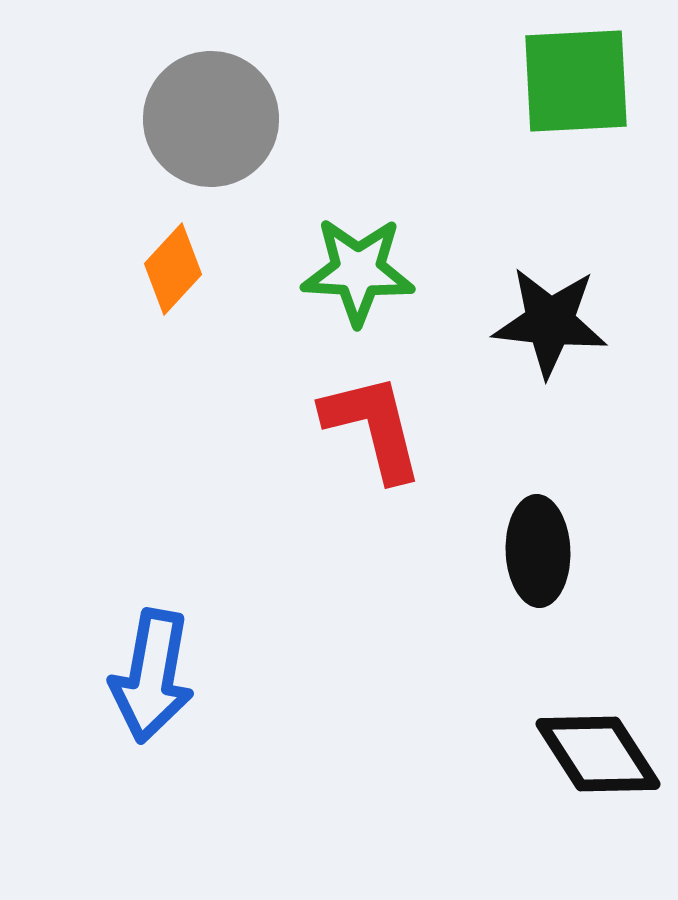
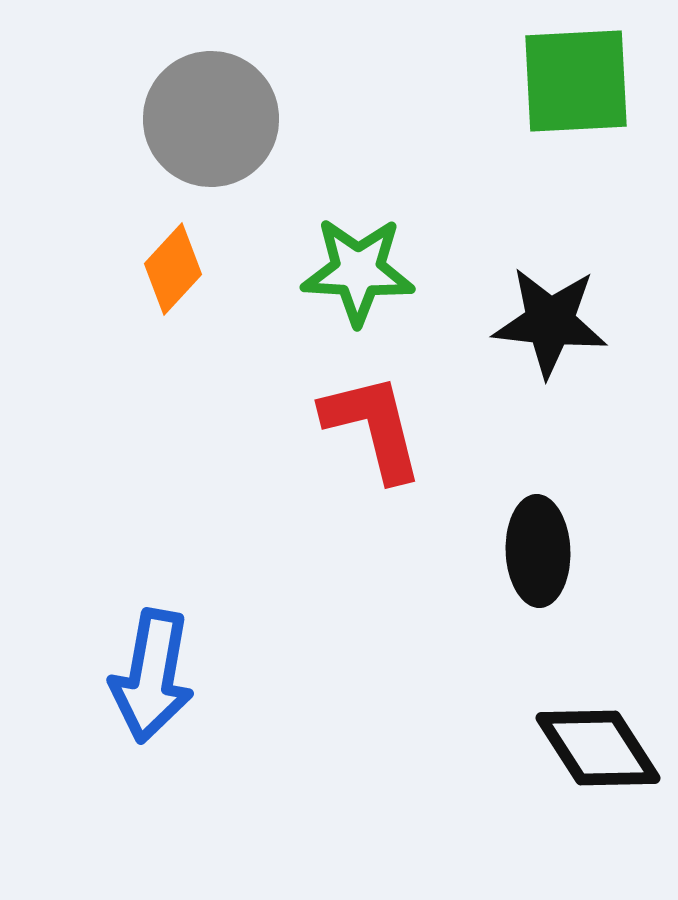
black diamond: moved 6 px up
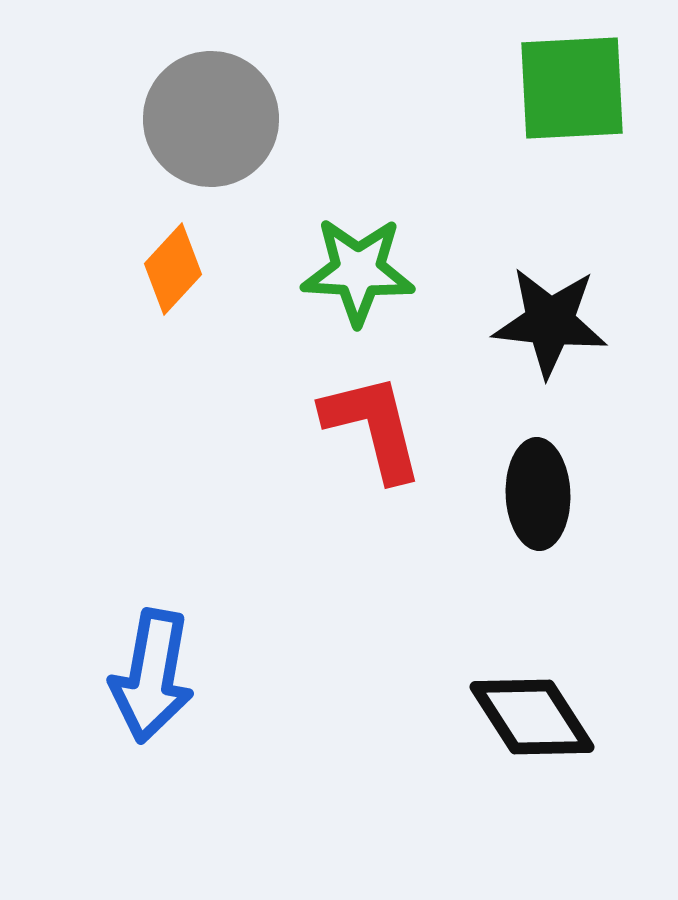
green square: moved 4 px left, 7 px down
black ellipse: moved 57 px up
black diamond: moved 66 px left, 31 px up
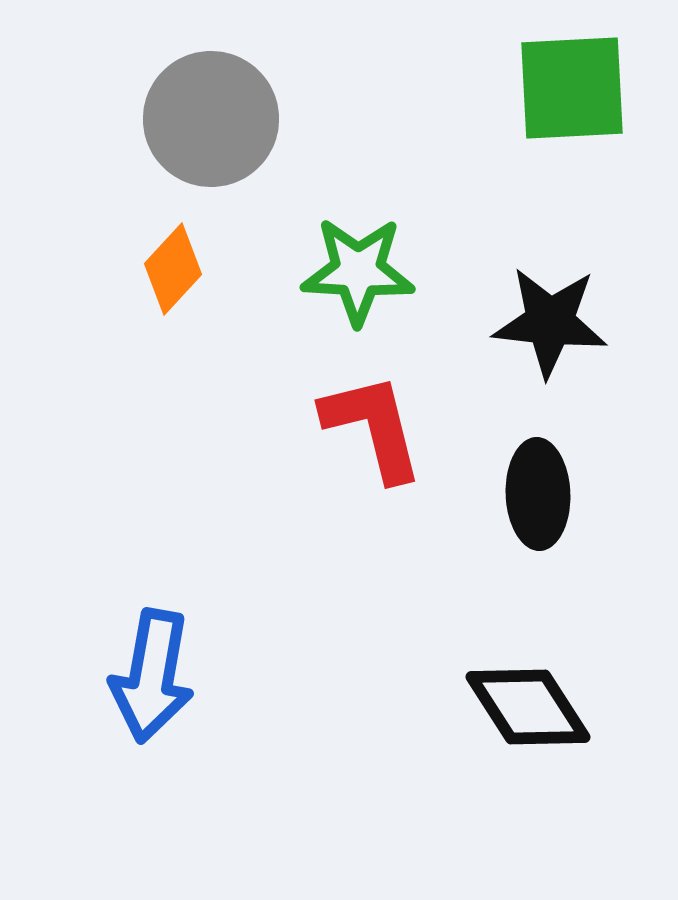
black diamond: moved 4 px left, 10 px up
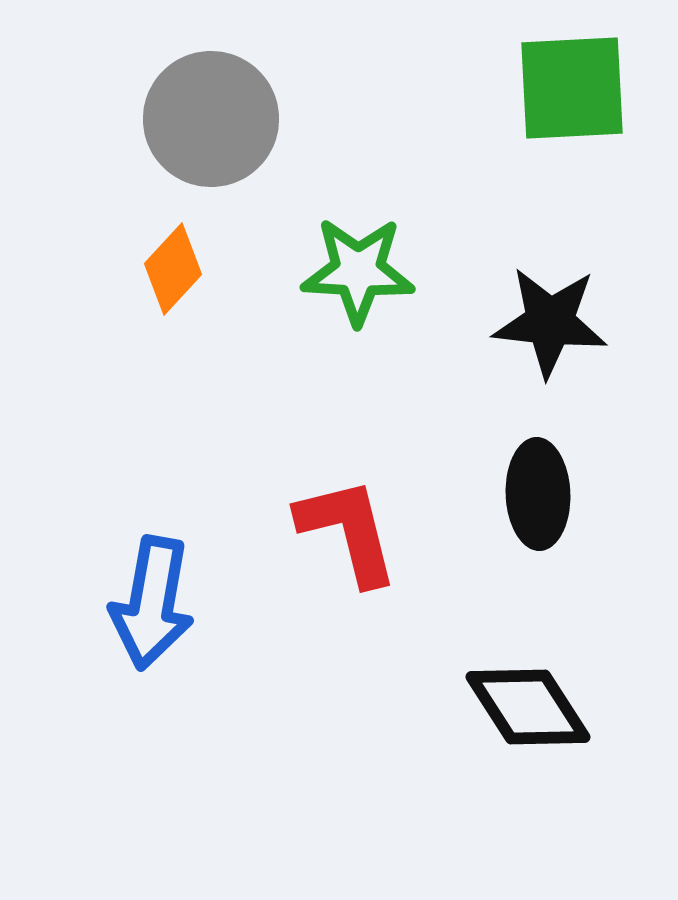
red L-shape: moved 25 px left, 104 px down
blue arrow: moved 73 px up
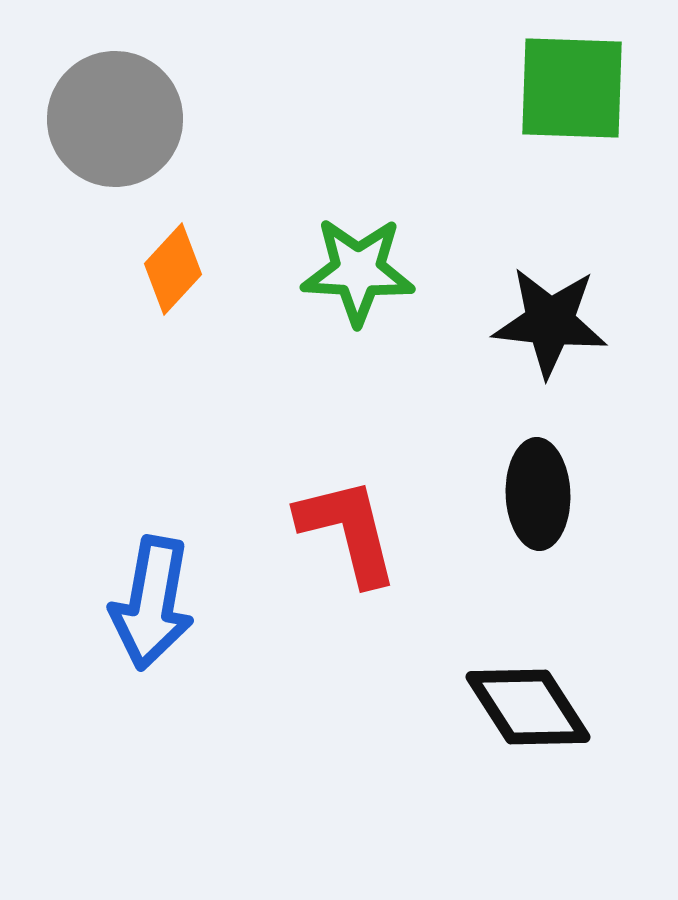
green square: rotated 5 degrees clockwise
gray circle: moved 96 px left
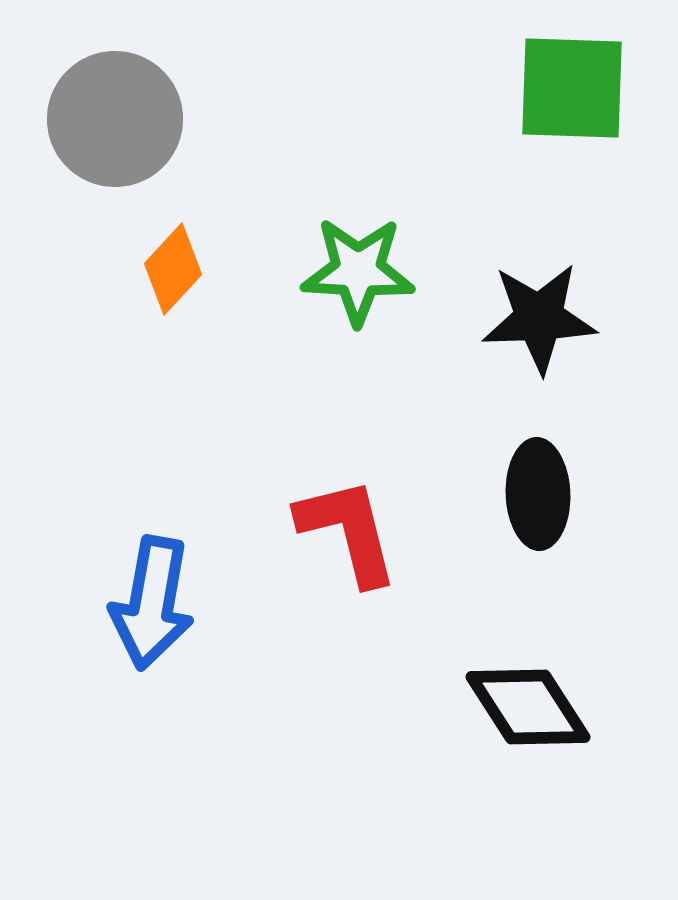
black star: moved 11 px left, 4 px up; rotated 8 degrees counterclockwise
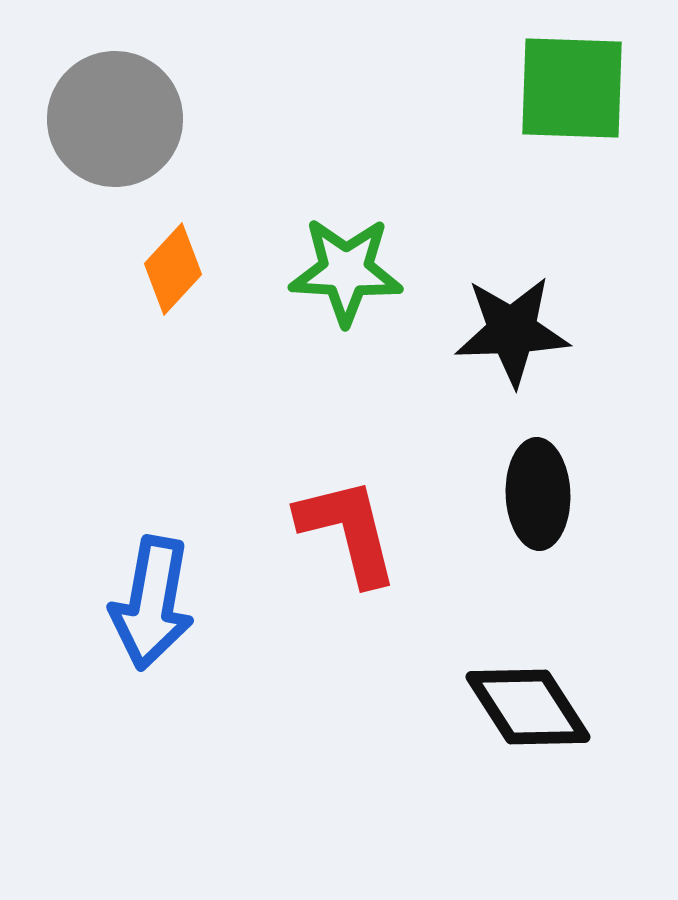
green star: moved 12 px left
black star: moved 27 px left, 13 px down
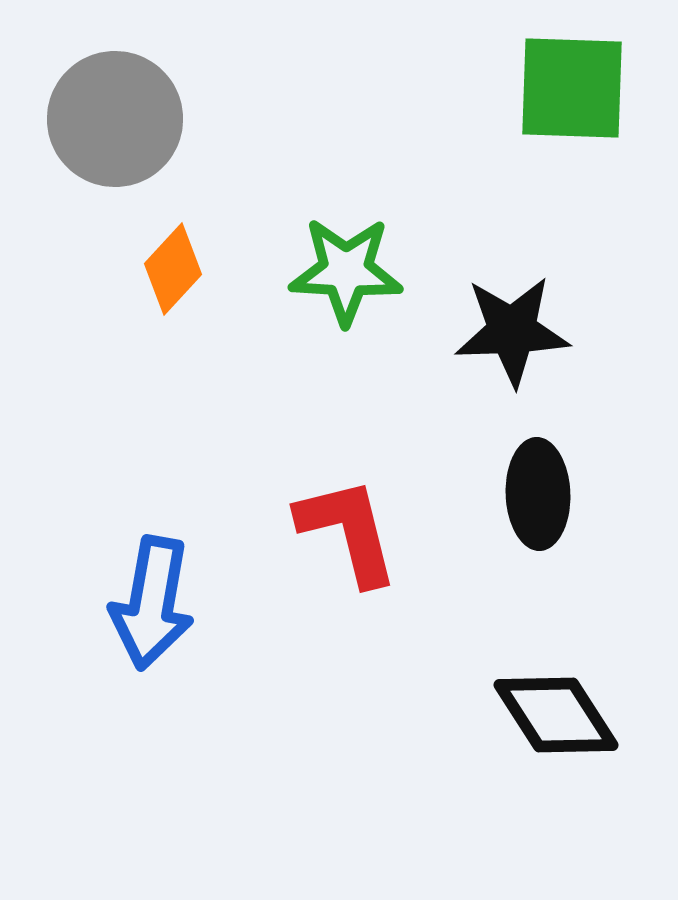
black diamond: moved 28 px right, 8 px down
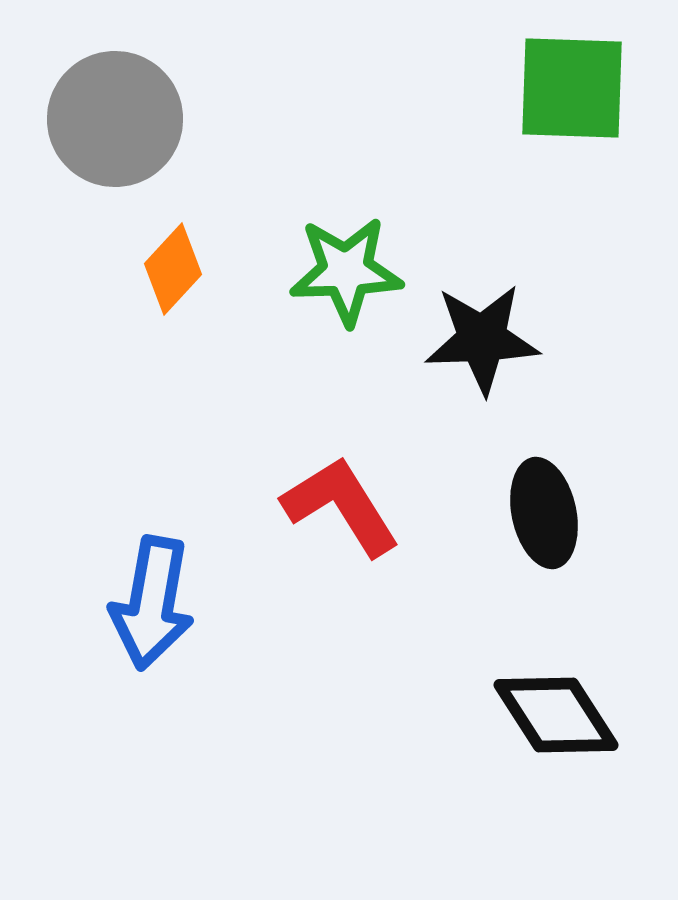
green star: rotated 5 degrees counterclockwise
black star: moved 30 px left, 8 px down
black ellipse: moved 6 px right, 19 px down; rotated 10 degrees counterclockwise
red L-shape: moved 7 px left, 25 px up; rotated 18 degrees counterclockwise
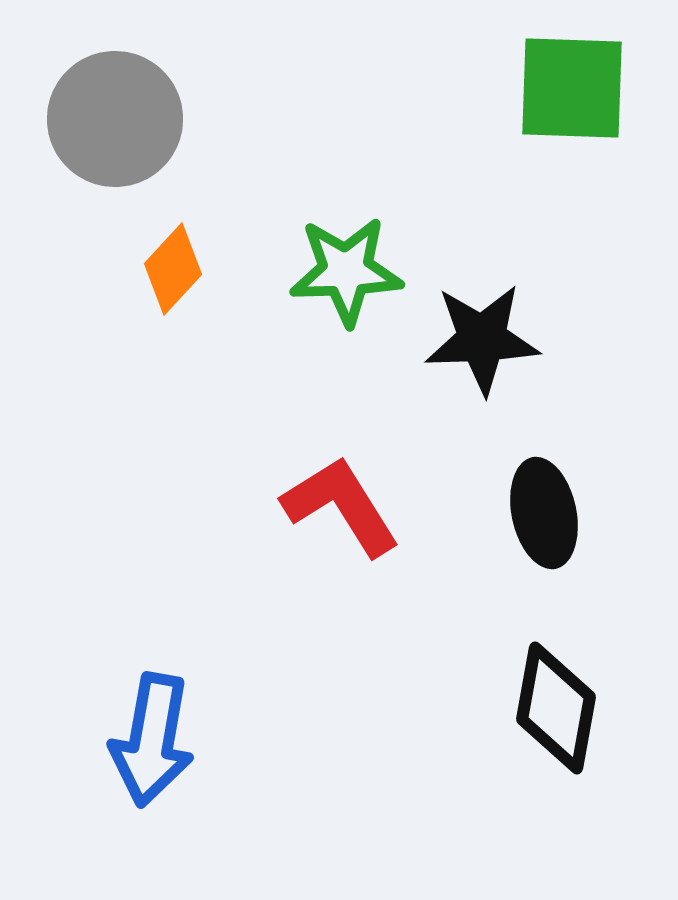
blue arrow: moved 137 px down
black diamond: moved 7 px up; rotated 43 degrees clockwise
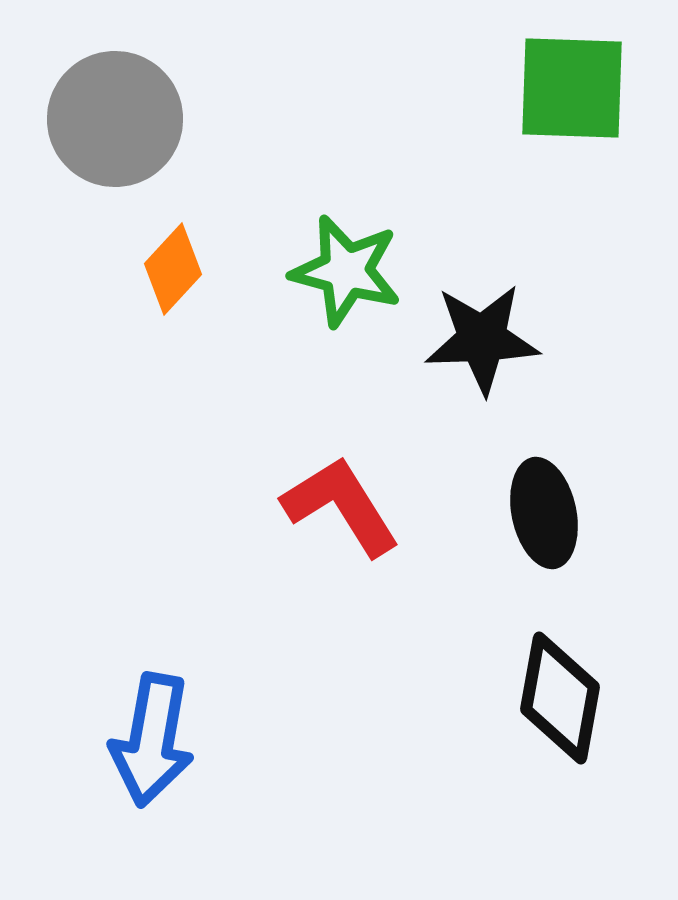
green star: rotated 17 degrees clockwise
black diamond: moved 4 px right, 10 px up
